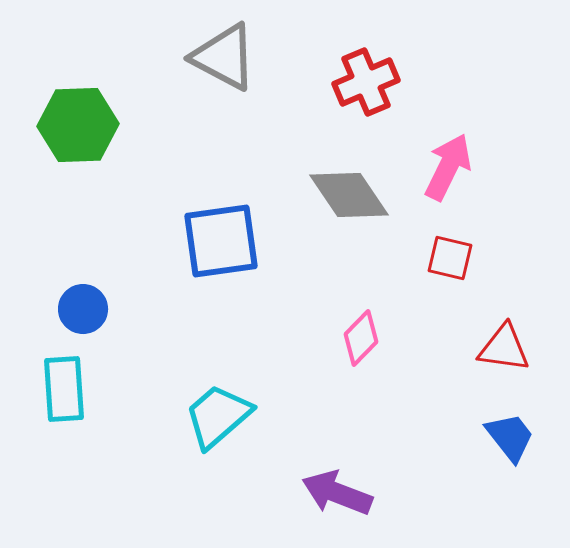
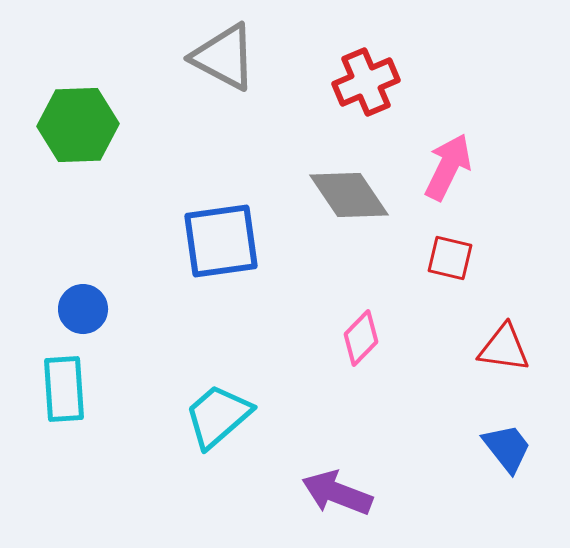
blue trapezoid: moved 3 px left, 11 px down
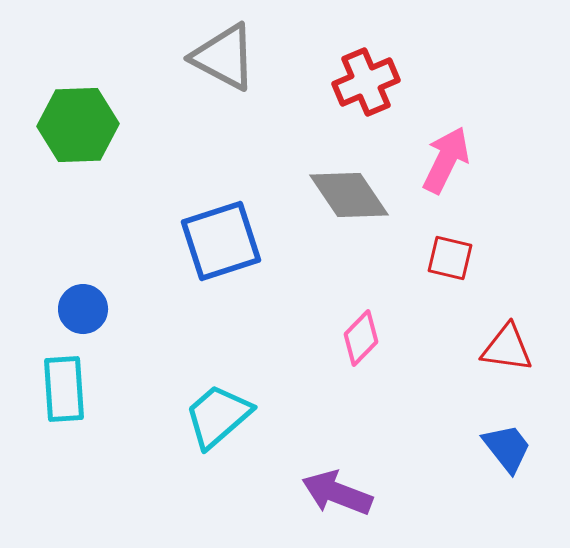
pink arrow: moved 2 px left, 7 px up
blue square: rotated 10 degrees counterclockwise
red triangle: moved 3 px right
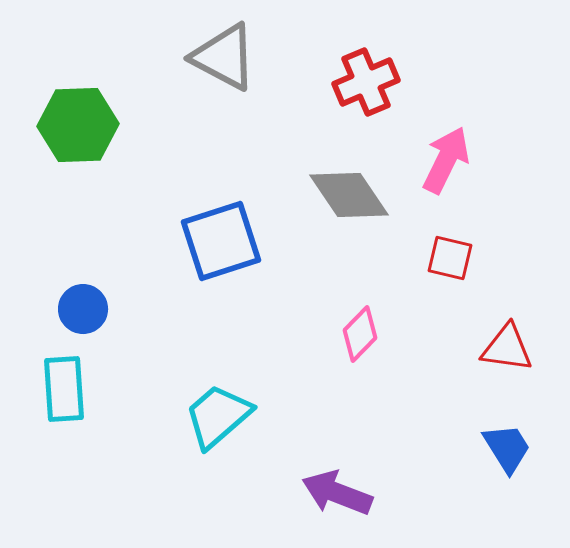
pink diamond: moved 1 px left, 4 px up
blue trapezoid: rotated 6 degrees clockwise
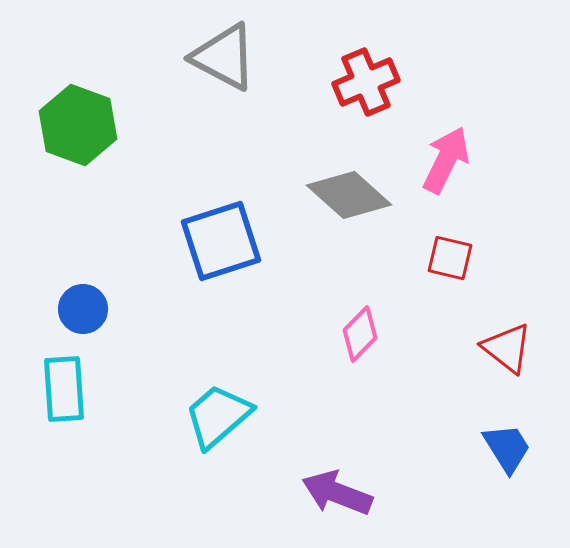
green hexagon: rotated 22 degrees clockwise
gray diamond: rotated 14 degrees counterclockwise
red triangle: rotated 30 degrees clockwise
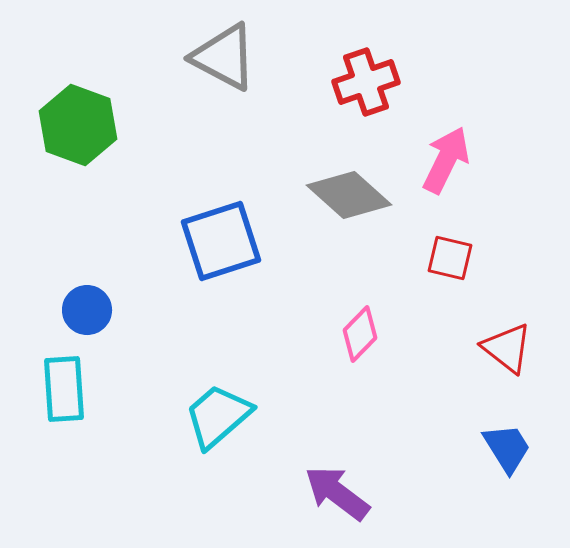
red cross: rotated 4 degrees clockwise
blue circle: moved 4 px right, 1 px down
purple arrow: rotated 16 degrees clockwise
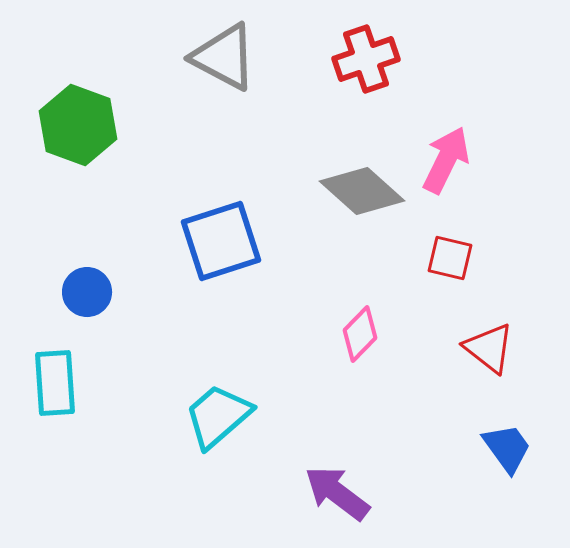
red cross: moved 23 px up
gray diamond: moved 13 px right, 4 px up
blue circle: moved 18 px up
red triangle: moved 18 px left
cyan rectangle: moved 9 px left, 6 px up
blue trapezoid: rotated 4 degrees counterclockwise
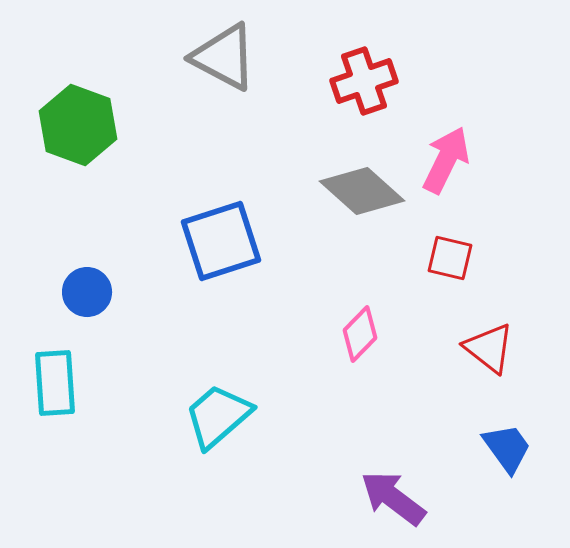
red cross: moved 2 px left, 22 px down
purple arrow: moved 56 px right, 5 px down
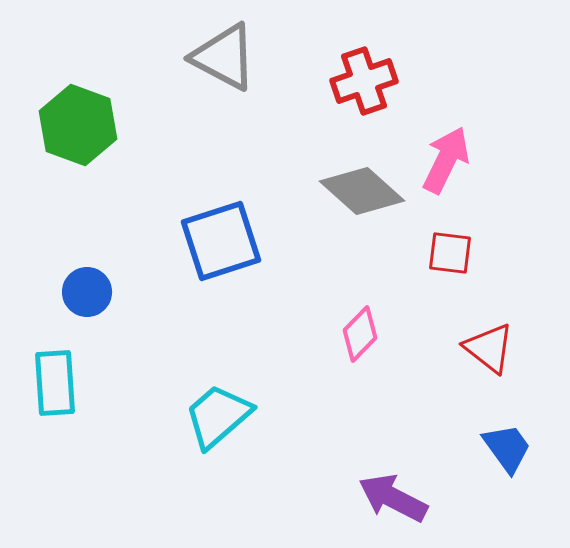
red square: moved 5 px up; rotated 6 degrees counterclockwise
purple arrow: rotated 10 degrees counterclockwise
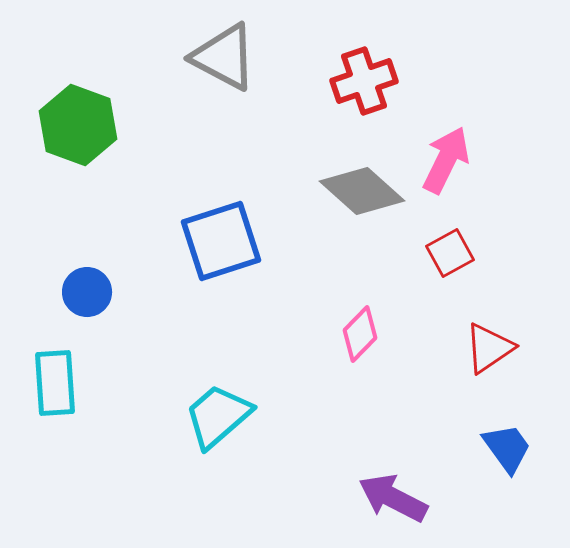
red square: rotated 36 degrees counterclockwise
red triangle: rotated 48 degrees clockwise
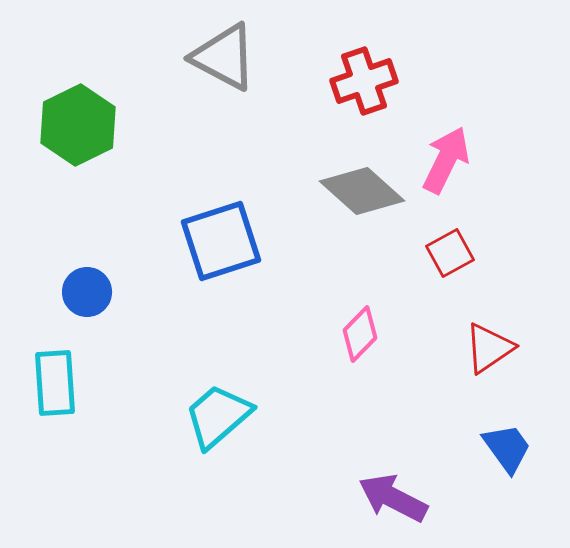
green hexagon: rotated 14 degrees clockwise
